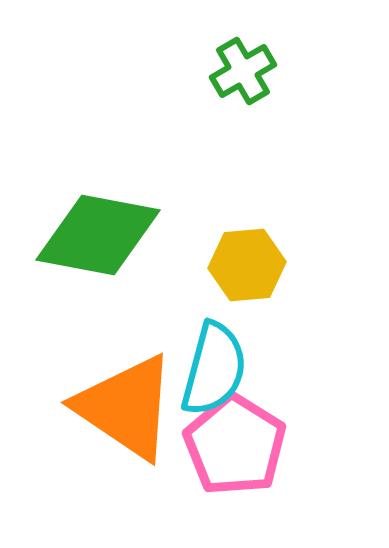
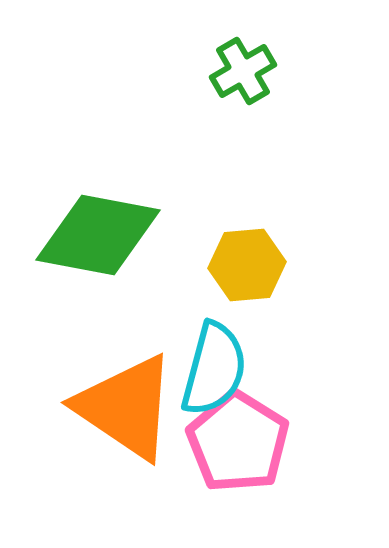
pink pentagon: moved 3 px right, 3 px up
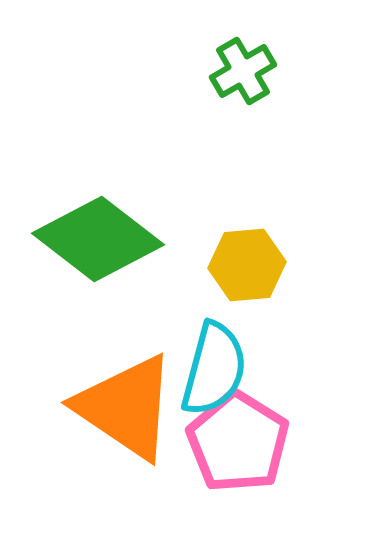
green diamond: moved 4 px down; rotated 27 degrees clockwise
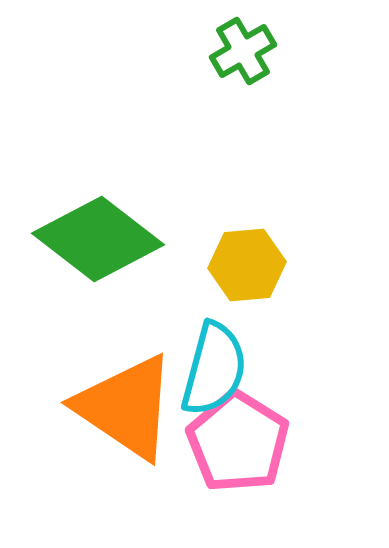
green cross: moved 20 px up
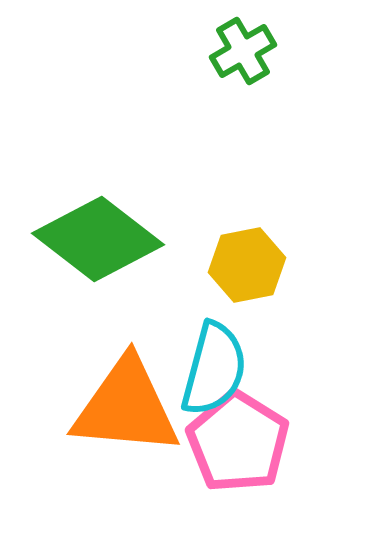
yellow hexagon: rotated 6 degrees counterclockwise
orange triangle: rotated 29 degrees counterclockwise
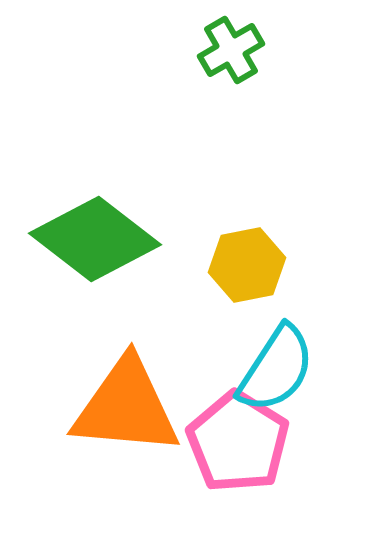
green cross: moved 12 px left, 1 px up
green diamond: moved 3 px left
cyan semicircle: moved 62 px right; rotated 18 degrees clockwise
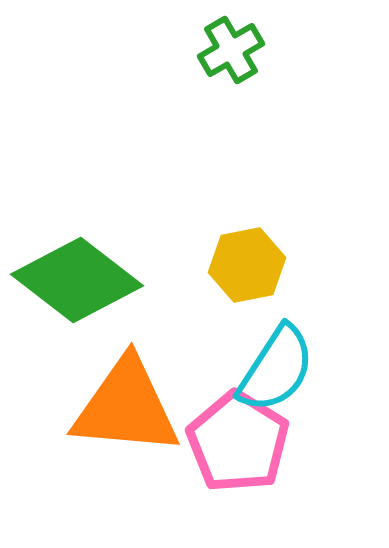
green diamond: moved 18 px left, 41 px down
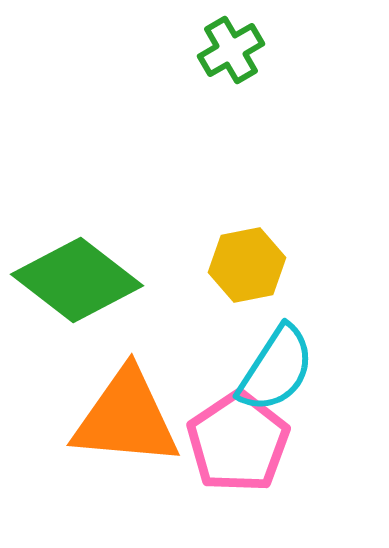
orange triangle: moved 11 px down
pink pentagon: rotated 6 degrees clockwise
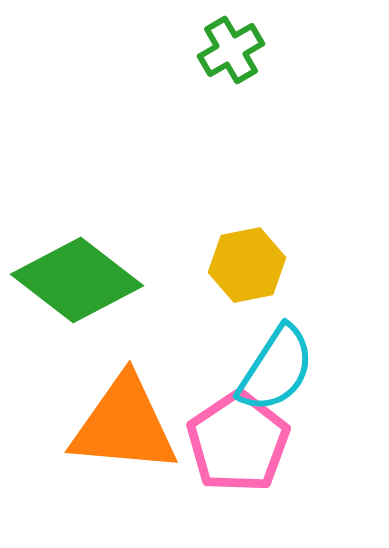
orange triangle: moved 2 px left, 7 px down
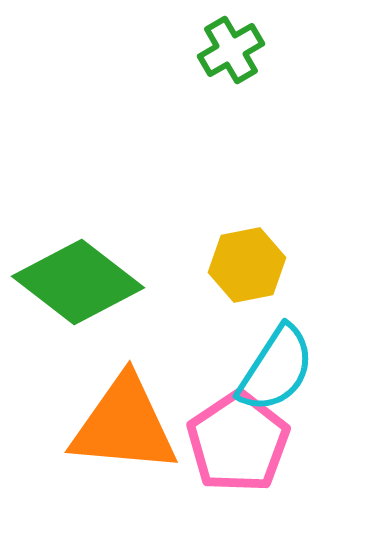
green diamond: moved 1 px right, 2 px down
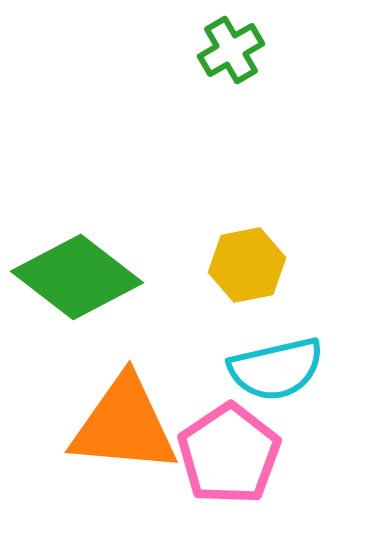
green diamond: moved 1 px left, 5 px up
cyan semicircle: rotated 44 degrees clockwise
pink pentagon: moved 9 px left, 12 px down
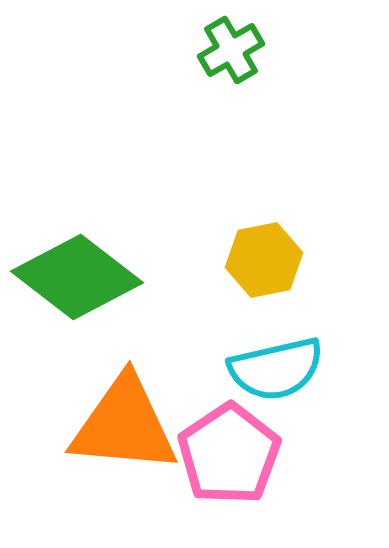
yellow hexagon: moved 17 px right, 5 px up
